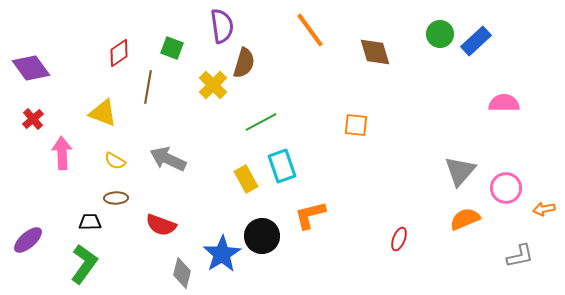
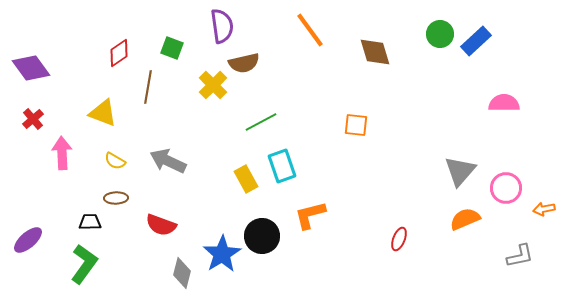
brown semicircle: rotated 60 degrees clockwise
gray arrow: moved 2 px down
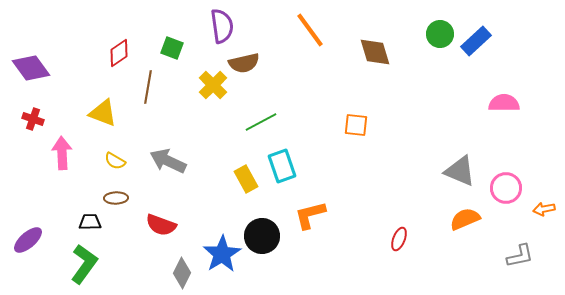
red cross: rotated 30 degrees counterclockwise
gray triangle: rotated 48 degrees counterclockwise
gray diamond: rotated 12 degrees clockwise
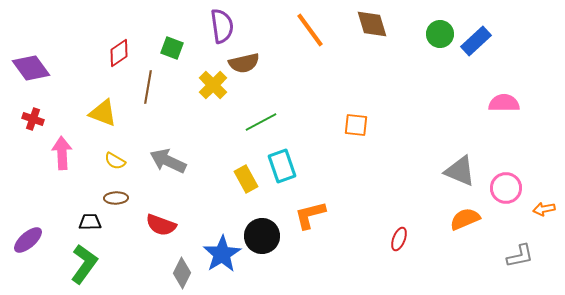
brown diamond: moved 3 px left, 28 px up
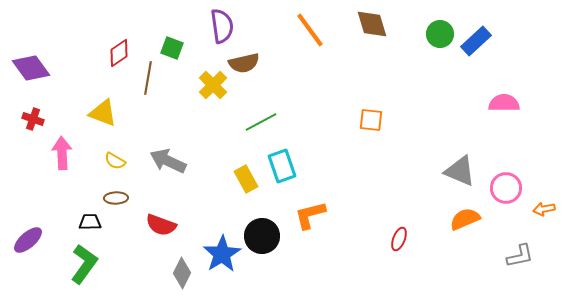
brown line: moved 9 px up
orange square: moved 15 px right, 5 px up
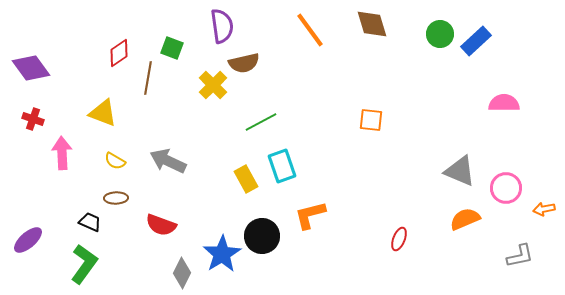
black trapezoid: rotated 25 degrees clockwise
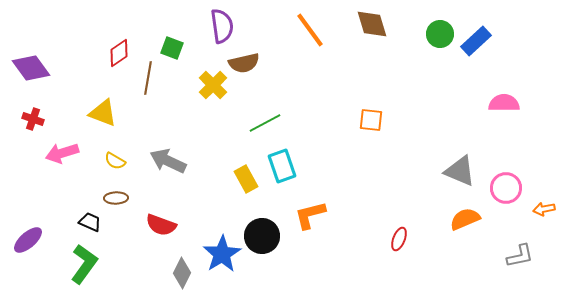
green line: moved 4 px right, 1 px down
pink arrow: rotated 104 degrees counterclockwise
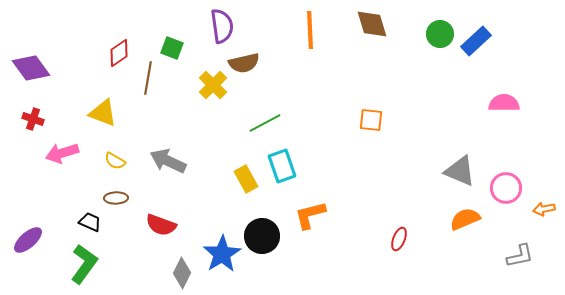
orange line: rotated 33 degrees clockwise
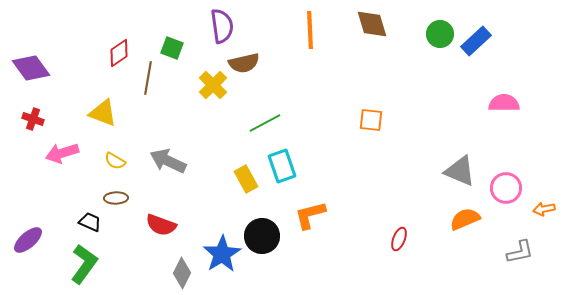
gray L-shape: moved 4 px up
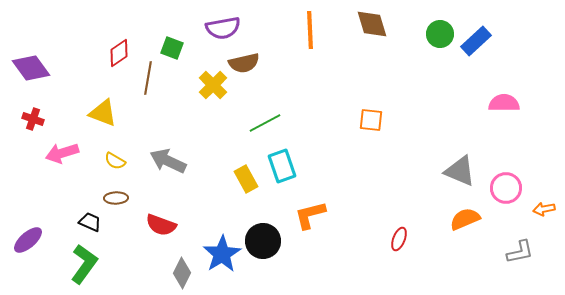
purple semicircle: moved 1 px right, 2 px down; rotated 88 degrees clockwise
black circle: moved 1 px right, 5 px down
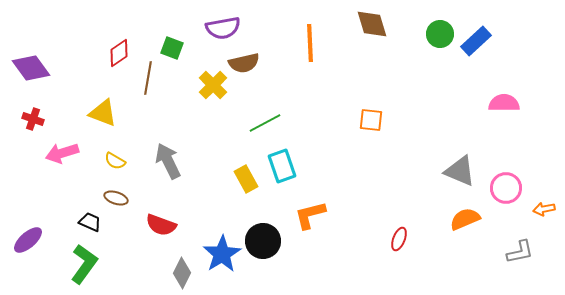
orange line: moved 13 px down
gray arrow: rotated 39 degrees clockwise
brown ellipse: rotated 20 degrees clockwise
